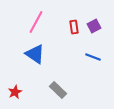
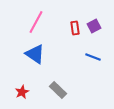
red rectangle: moved 1 px right, 1 px down
red star: moved 7 px right
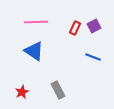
pink line: rotated 60 degrees clockwise
red rectangle: rotated 32 degrees clockwise
blue triangle: moved 1 px left, 3 px up
gray rectangle: rotated 18 degrees clockwise
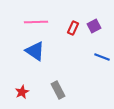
red rectangle: moved 2 px left
blue triangle: moved 1 px right
blue line: moved 9 px right
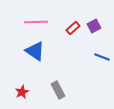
red rectangle: rotated 24 degrees clockwise
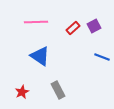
blue triangle: moved 5 px right, 5 px down
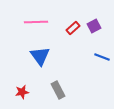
blue triangle: rotated 20 degrees clockwise
red star: rotated 16 degrees clockwise
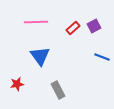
red star: moved 5 px left, 8 px up
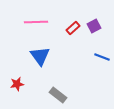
gray rectangle: moved 5 px down; rotated 24 degrees counterclockwise
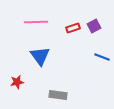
red rectangle: rotated 24 degrees clockwise
red star: moved 2 px up
gray rectangle: rotated 30 degrees counterclockwise
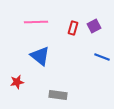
red rectangle: rotated 56 degrees counterclockwise
blue triangle: rotated 15 degrees counterclockwise
